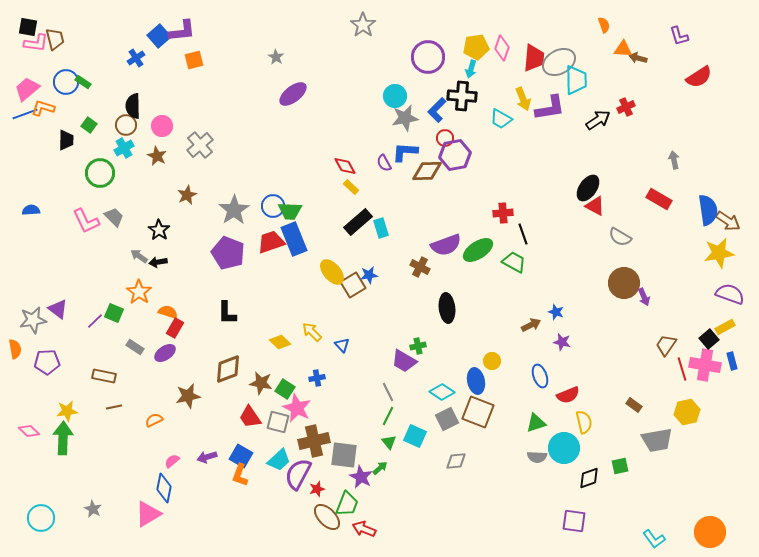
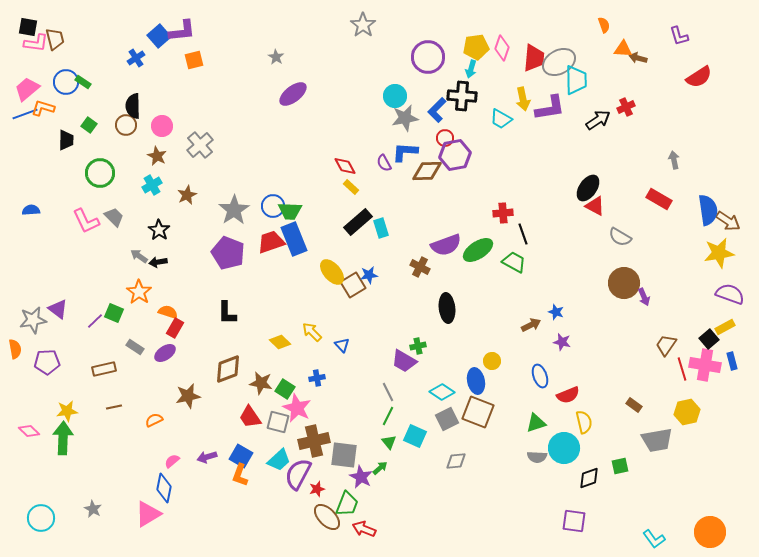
yellow arrow at (523, 99): rotated 10 degrees clockwise
cyan cross at (124, 148): moved 28 px right, 37 px down
brown rectangle at (104, 376): moved 7 px up; rotated 25 degrees counterclockwise
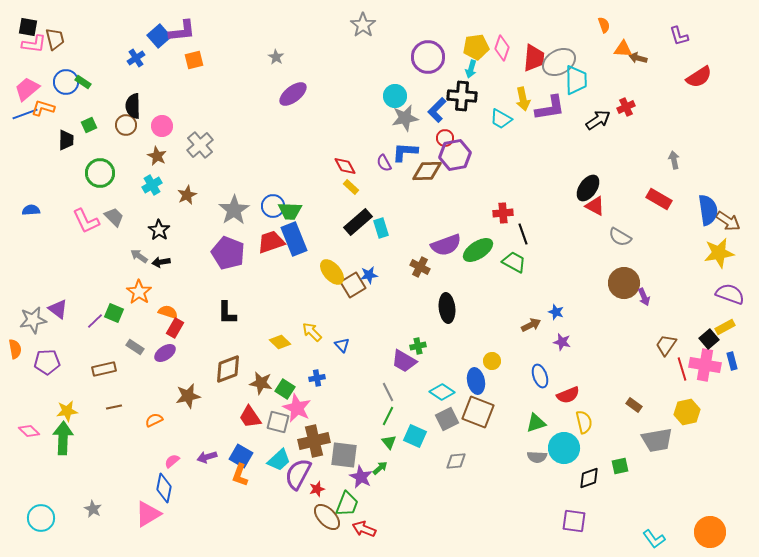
pink L-shape at (36, 43): moved 2 px left, 1 px down
green square at (89, 125): rotated 28 degrees clockwise
black arrow at (158, 262): moved 3 px right
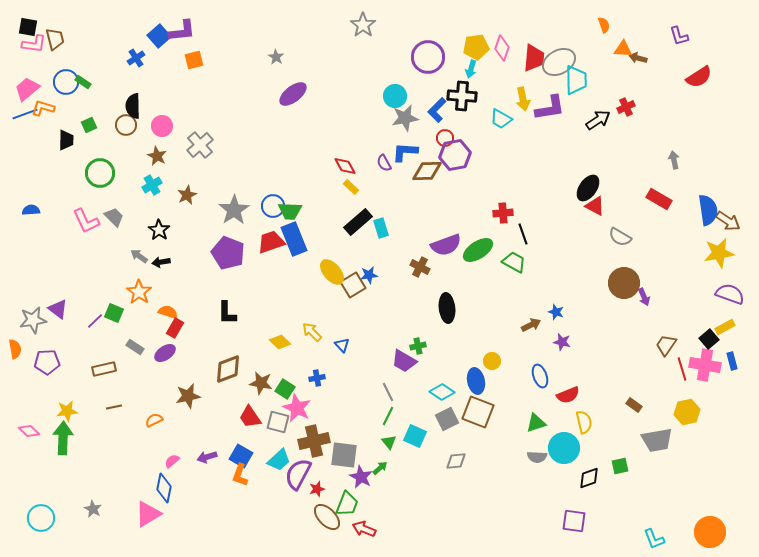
cyan L-shape at (654, 539): rotated 15 degrees clockwise
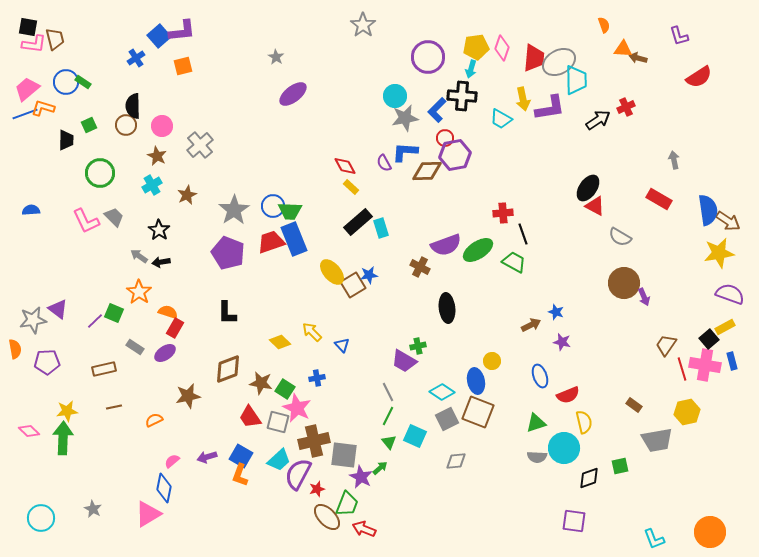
orange square at (194, 60): moved 11 px left, 6 px down
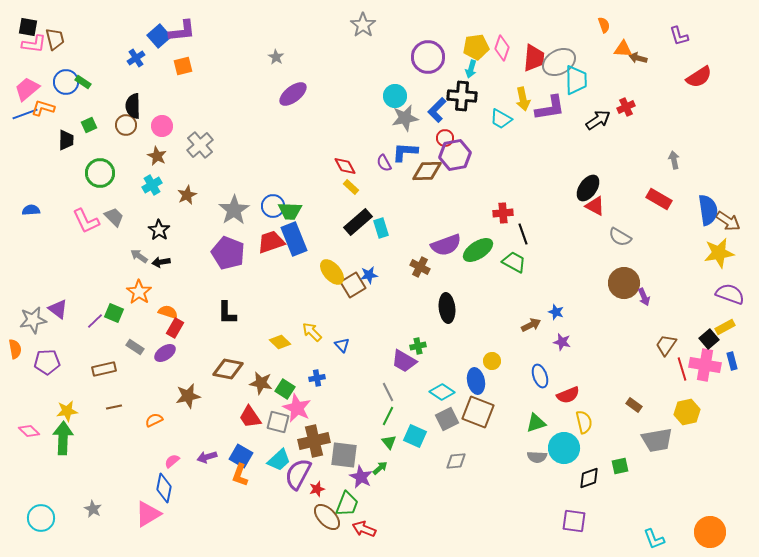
brown diamond at (228, 369): rotated 32 degrees clockwise
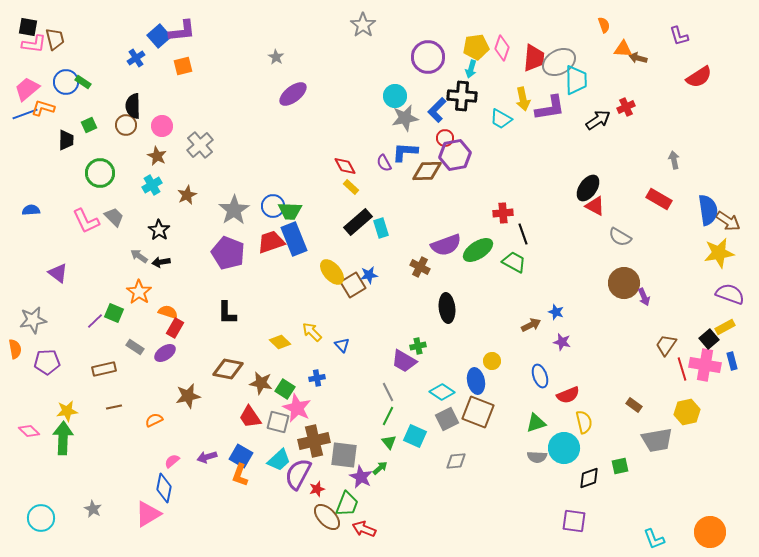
purple triangle at (58, 309): moved 36 px up
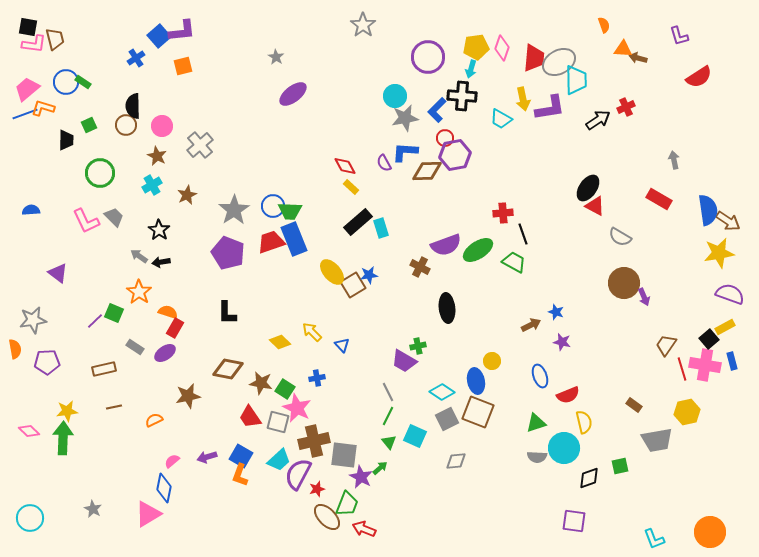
cyan circle at (41, 518): moved 11 px left
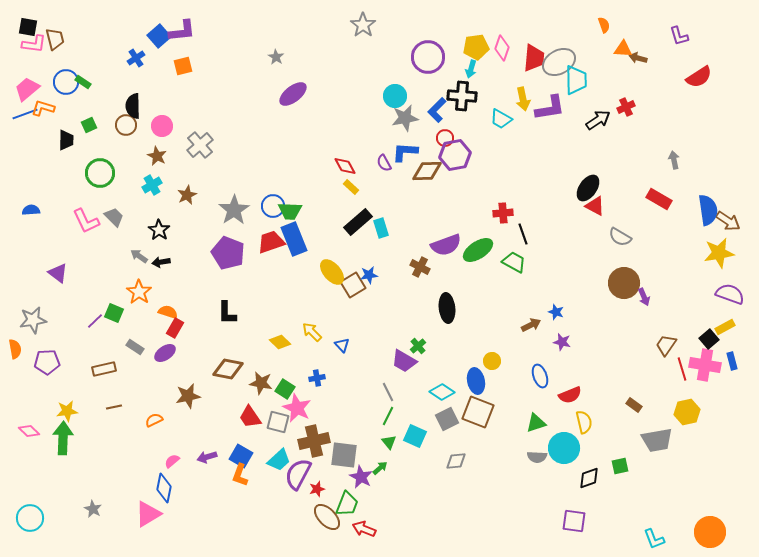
green cross at (418, 346): rotated 28 degrees counterclockwise
red semicircle at (568, 395): moved 2 px right
